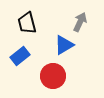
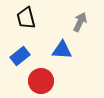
black trapezoid: moved 1 px left, 5 px up
blue triangle: moved 2 px left, 5 px down; rotated 35 degrees clockwise
red circle: moved 12 px left, 5 px down
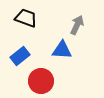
black trapezoid: rotated 125 degrees clockwise
gray arrow: moved 3 px left, 3 px down
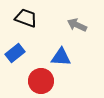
gray arrow: rotated 90 degrees counterclockwise
blue triangle: moved 1 px left, 7 px down
blue rectangle: moved 5 px left, 3 px up
